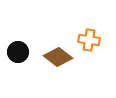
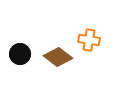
black circle: moved 2 px right, 2 px down
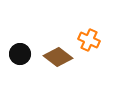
orange cross: rotated 15 degrees clockwise
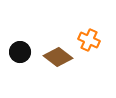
black circle: moved 2 px up
